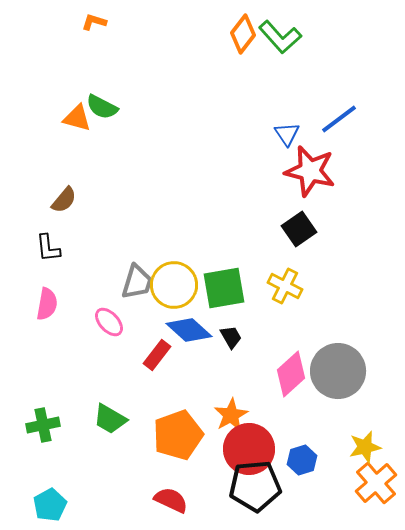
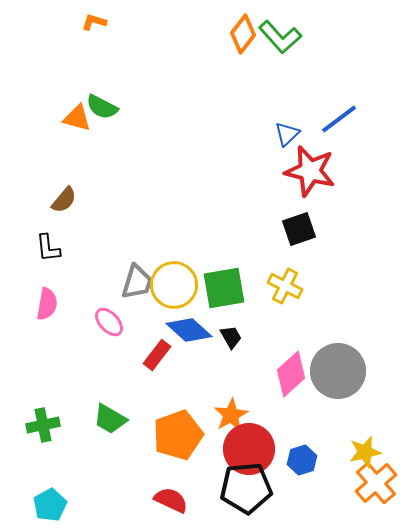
blue triangle: rotated 20 degrees clockwise
black square: rotated 16 degrees clockwise
yellow star: moved 5 px down
black pentagon: moved 9 px left, 2 px down
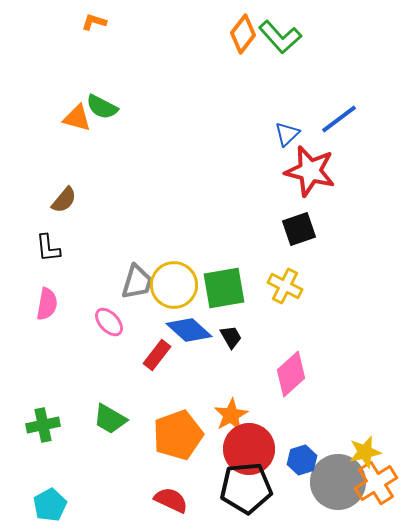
gray circle: moved 111 px down
orange cross: rotated 9 degrees clockwise
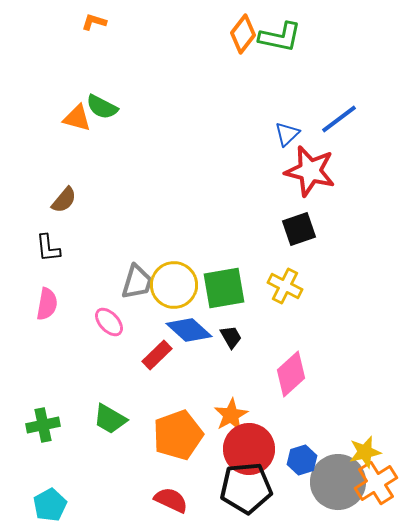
green L-shape: rotated 36 degrees counterclockwise
red rectangle: rotated 8 degrees clockwise
